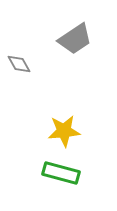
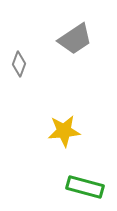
gray diamond: rotated 50 degrees clockwise
green rectangle: moved 24 px right, 14 px down
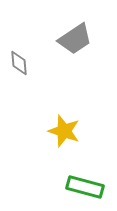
gray diamond: moved 1 px up; rotated 25 degrees counterclockwise
yellow star: rotated 24 degrees clockwise
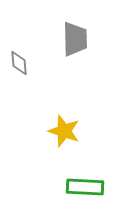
gray trapezoid: rotated 57 degrees counterclockwise
green rectangle: rotated 12 degrees counterclockwise
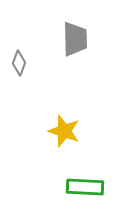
gray diamond: rotated 25 degrees clockwise
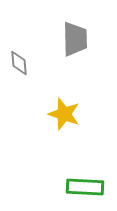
gray diamond: rotated 25 degrees counterclockwise
yellow star: moved 17 px up
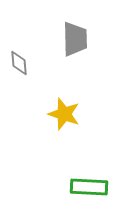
green rectangle: moved 4 px right
